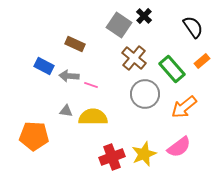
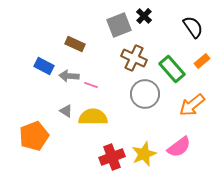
gray square: rotated 35 degrees clockwise
brown cross: rotated 15 degrees counterclockwise
orange arrow: moved 8 px right, 2 px up
gray triangle: rotated 24 degrees clockwise
orange pentagon: rotated 24 degrees counterclockwise
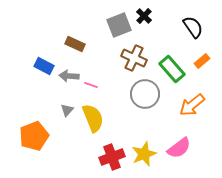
gray triangle: moved 1 px right, 1 px up; rotated 40 degrees clockwise
yellow semicircle: moved 1 px down; rotated 68 degrees clockwise
pink semicircle: moved 1 px down
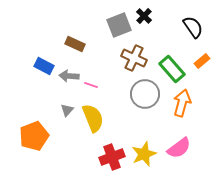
orange arrow: moved 10 px left, 2 px up; rotated 144 degrees clockwise
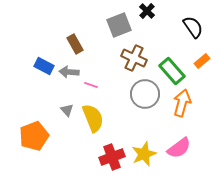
black cross: moved 3 px right, 5 px up
brown rectangle: rotated 36 degrees clockwise
green rectangle: moved 2 px down
gray arrow: moved 4 px up
gray triangle: rotated 24 degrees counterclockwise
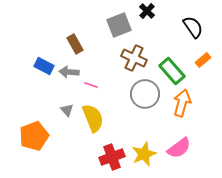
orange rectangle: moved 1 px right, 1 px up
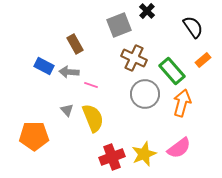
orange pentagon: rotated 20 degrees clockwise
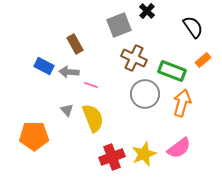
green rectangle: rotated 28 degrees counterclockwise
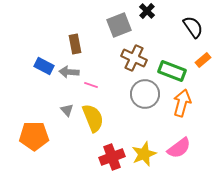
brown rectangle: rotated 18 degrees clockwise
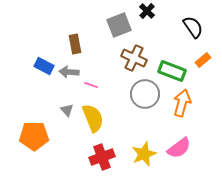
red cross: moved 10 px left
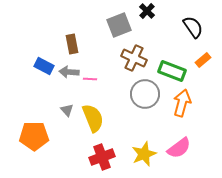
brown rectangle: moved 3 px left
pink line: moved 1 px left, 6 px up; rotated 16 degrees counterclockwise
